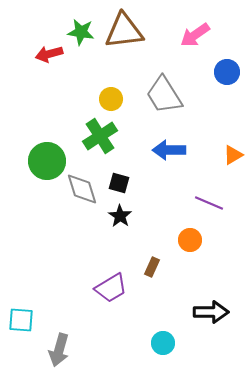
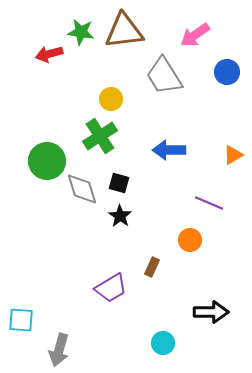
gray trapezoid: moved 19 px up
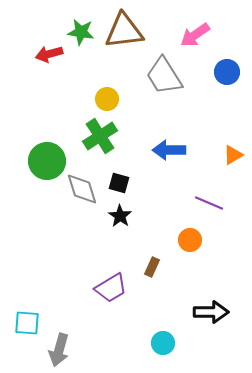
yellow circle: moved 4 px left
cyan square: moved 6 px right, 3 px down
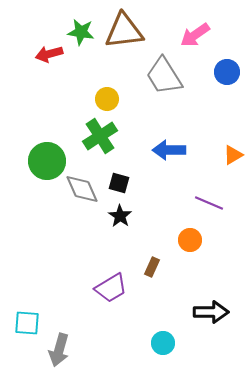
gray diamond: rotated 6 degrees counterclockwise
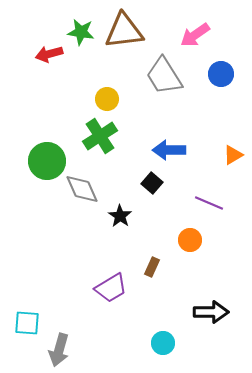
blue circle: moved 6 px left, 2 px down
black square: moved 33 px right; rotated 25 degrees clockwise
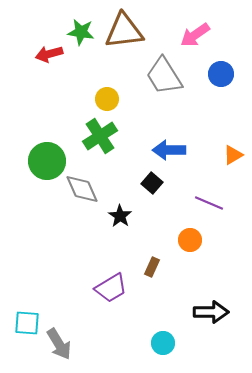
gray arrow: moved 6 px up; rotated 48 degrees counterclockwise
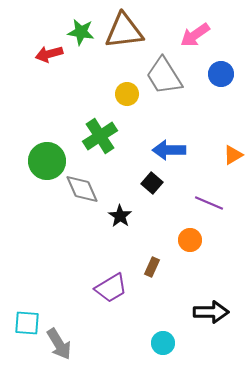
yellow circle: moved 20 px right, 5 px up
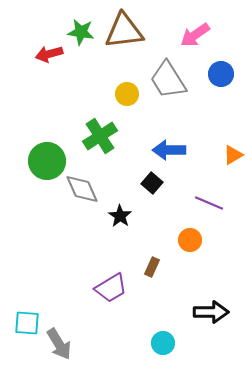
gray trapezoid: moved 4 px right, 4 px down
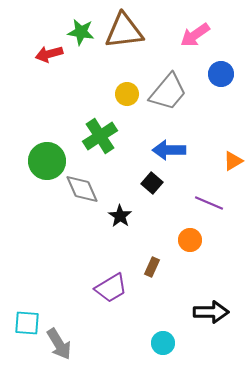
gray trapezoid: moved 12 px down; rotated 108 degrees counterclockwise
orange triangle: moved 6 px down
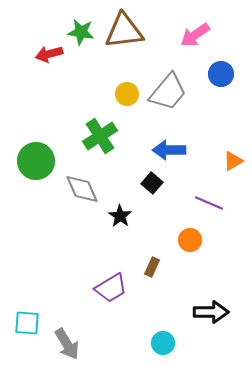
green circle: moved 11 px left
gray arrow: moved 8 px right
